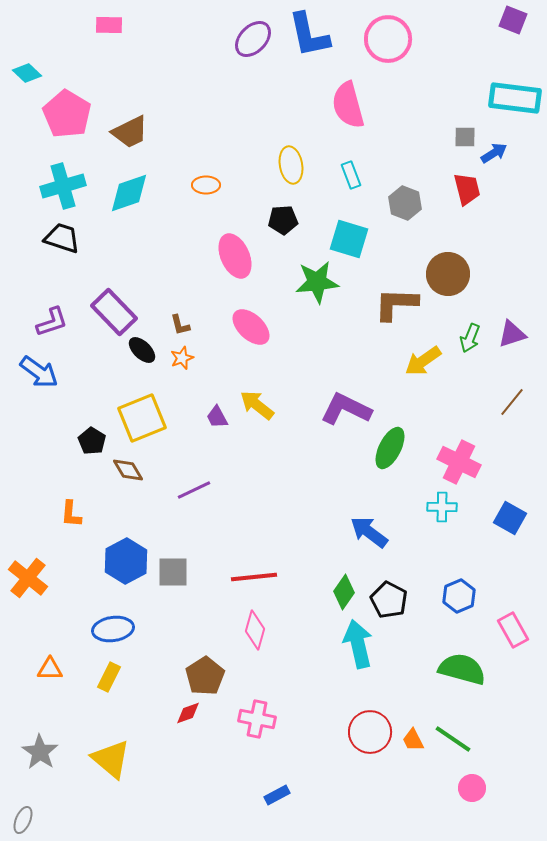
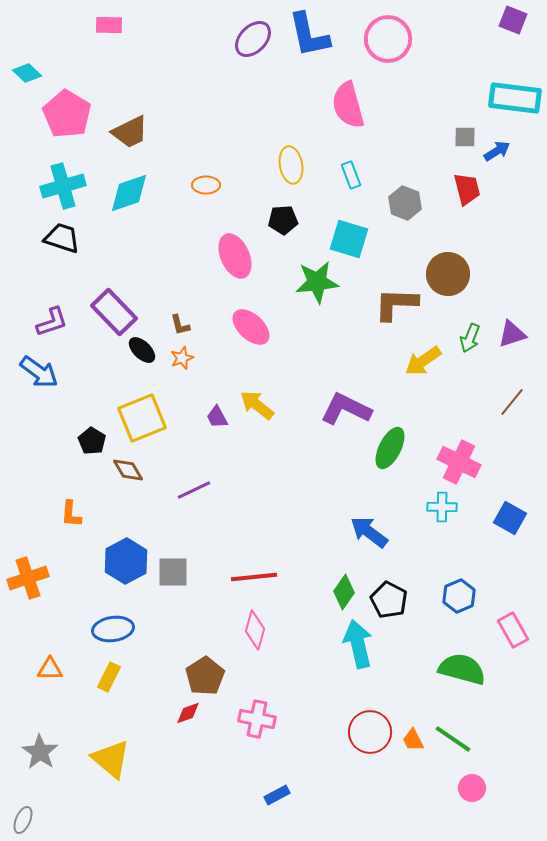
blue arrow at (494, 153): moved 3 px right, 2 px up
orange cross at (28, 578): rotated 33 degrees clockwise
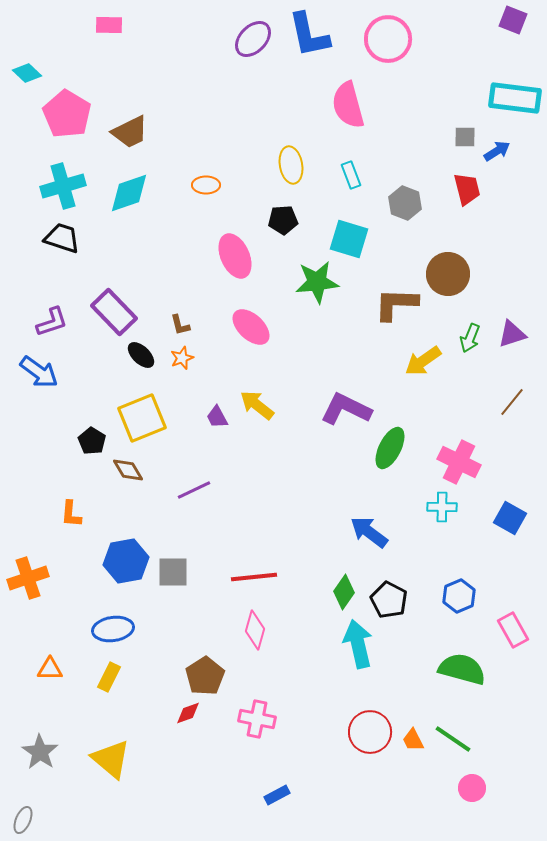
black ellipse at (142, 350): moved 1 px left, 5 px down
blue hexagon at (126, 561): rotated 18 degrees clockwise
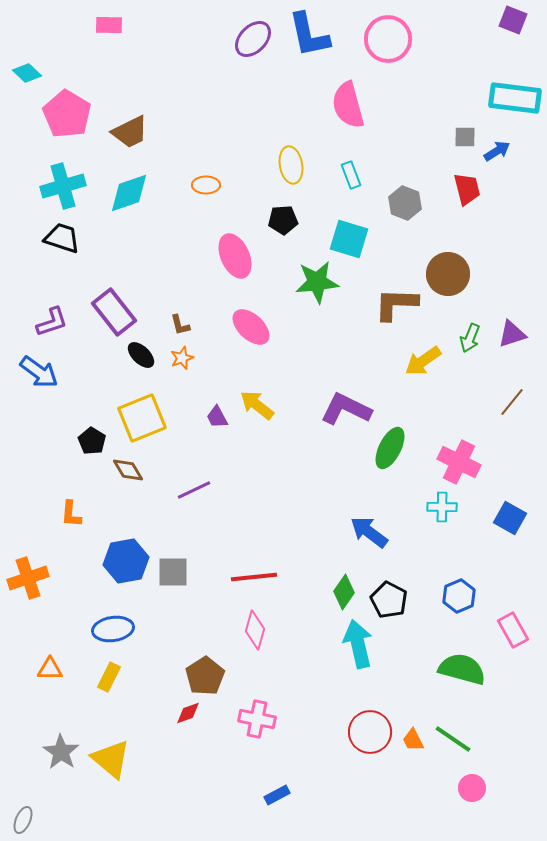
purple rectangle at (114, 312): rotated 6 degrees clockwise
gray star at (40, 752): moved 21 px right
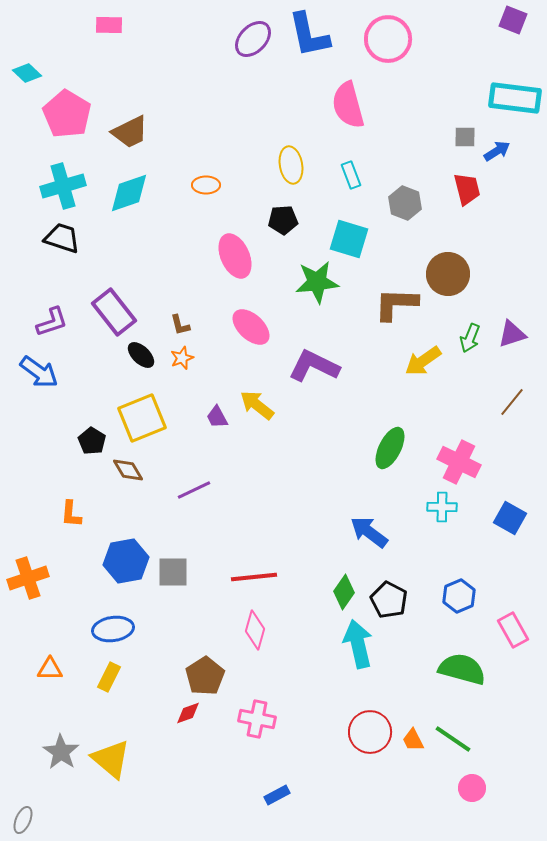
purple L-shape at (346, 409): moved 32 px left, 43 px up
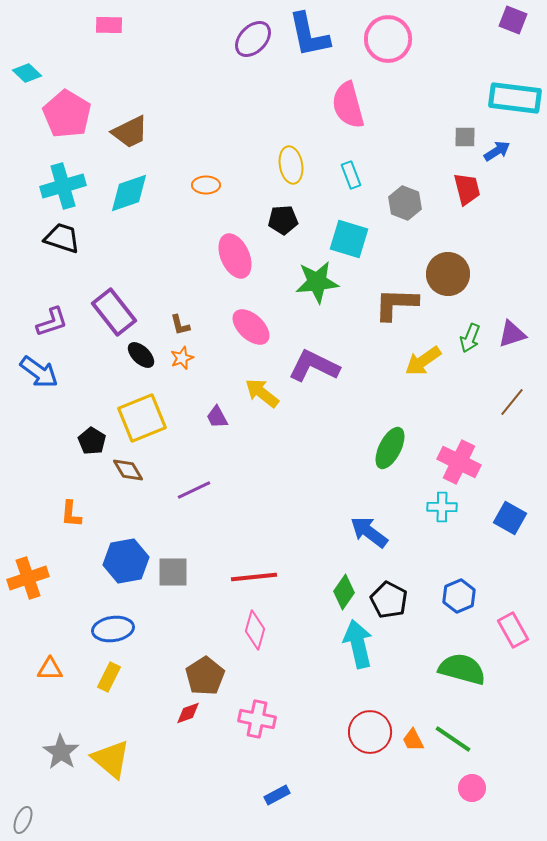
yellow arrow at (257, 405): moved 5 px right, 12 px up
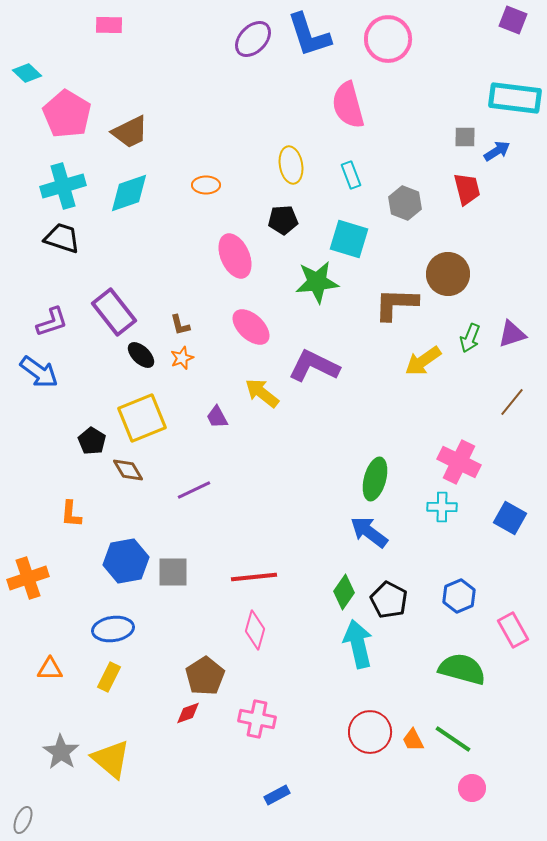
blue L-shape at (309, 35): rotated 6 degrees counterclockwise
green ellipse at (390, 448): moved 15 px left, 31 px down; rotated 12 degrees counterclockwise
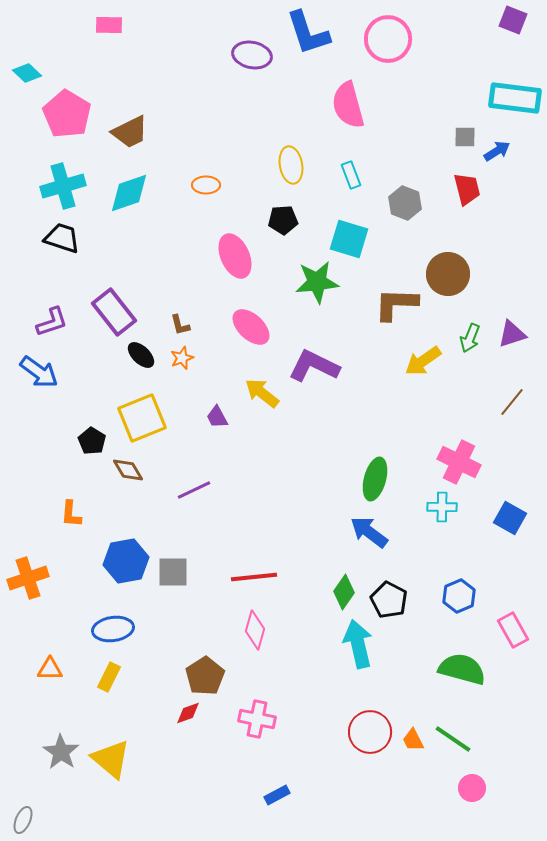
blue L-shape at (309, 35): moved 1 px left, 2 px up
purple ellipse at (253, 39): moved 1 px left, 16 px down; rotated 57 degrees clockwise
